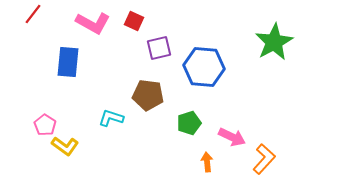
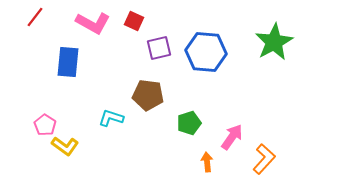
red line: moved 2 px right, 3 px down
blue hexagon: moved 2 px right, 15 px up
pink arrow: rotated 80 degrees counterclockwise
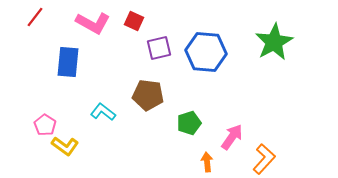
cyan L-shape: moved 8 px left, 6 px up; rotated 20 degrees clockwise
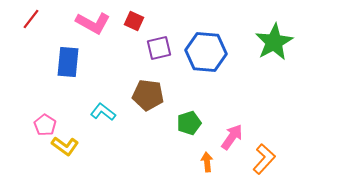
red line: moved 4 px left, 2 px down
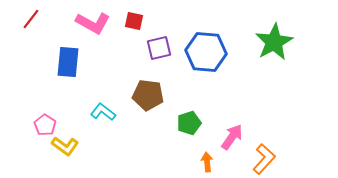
red square: rotated 12 degrees counterclockwise
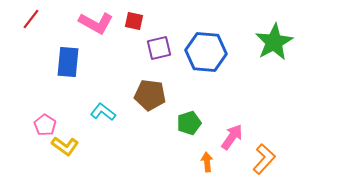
pink L-shape: moved 3 px right
brown pentagon: moved 2 px right
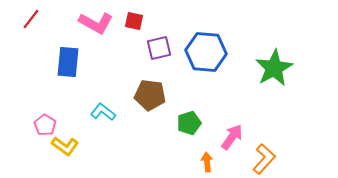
green star: moved 26 px down
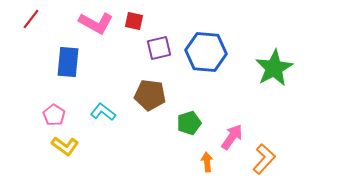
pink pentagon: moved 9 px right, 10 px up
